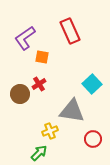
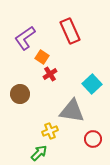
orange square: rotated 24 degrees clockwise
red cross: moved 11 px right, 10 px up
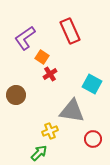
cyan square: rotated 18 degrees counterclockwise
brown circle: moved 4 px left, 1 px down
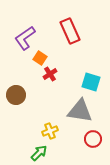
orange square: moved 2 px left, 1 px down
cyan square: moved 1 px left, 2 px up; rotated 12 degrees counterclockwise
gray triangle: moved 8 px right
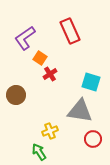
green arrow: moved 1 px up; rotated 78 degrees counterclockwise
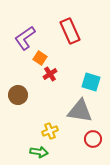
brown circle: moved 2 px right
green arrow: rotated 132 degrees clockwise
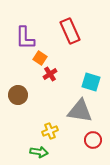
purple L-shape: rotated 55 degrees counterclockwise
red circle: moved 1 px down
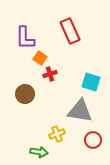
red cross: rotated 16 degrees clockwise
brown circle: moved 7 px right, 1 px up
yellow cross: moved 7 px right, 3 px down
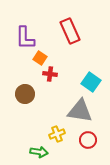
red cross: rotated 24 degrees clockwise
cyan square: rotated 18 degrees clockwise
red circle: moved 5 px left
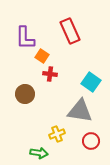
orange square: moved 2 px right, 2 px up
red circle: moved 3 px right, 1 px down
green arrow: moved 1 px down
